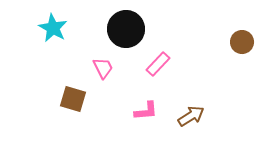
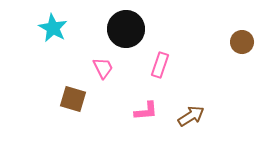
pink rectangle: moved 2 px right, 1 px down; rotated 25 degrees counterclockwise
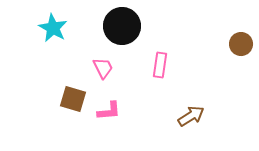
black circle: moved 4 px left, 3 px up
brown circle: moved 1 px left, 2 px down
pink rectangle: rotated 10 degrees counterclockwise
pink L-shape: moved 37 px left
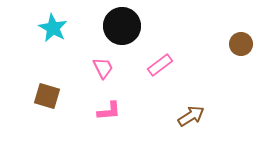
pink rectangle: rotated 45 degrees clockwise
brown square: moved 26 px left, 3 px up
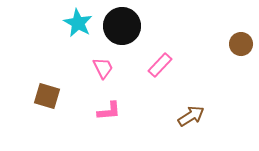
cyan star: moved 25 px right, 5 px up
pink rectangle: rotated 10 degrees counterclockwise
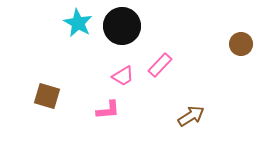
pink trapezoid: moved 20 px right, 8 px down; rotated 85 degrees clockwise
pink L-shape: moved 1 px left, 1 px up
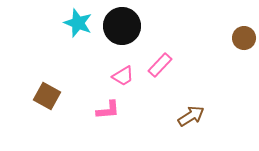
cyan star: rotated 8 degrees counterclockwise
brown circle: moved 3 px right, 6 px up
brown square: rotated 12 degrees clockwise
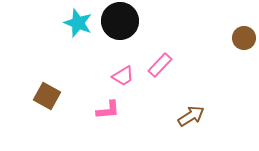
black circle: moved 2 px left, 5 px up
